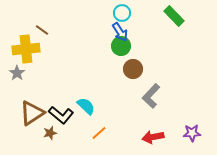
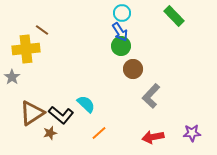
gray star: moved 5 px left, 4 px down
cyan semicircle: moved 2 px up
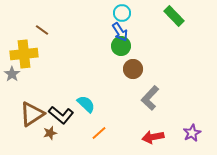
yellow cross: moved 2 px left, 5 px down
gray star: moved 3 px up
gray L-shape: moved 1 px left, 2 px down
brown triangle: moved 1 px down
purple star: rotated 24 degrees counterclockwise
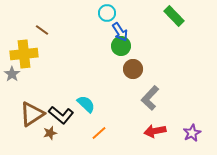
cyan circle: moved 15 px left
red arrow: moved 2 px right, 6 px up
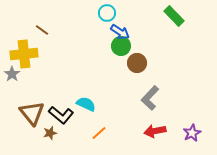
blue arrow: rotated 24 degrees counterclockwise
brown circle: moved 4 px right, 6 px up
cyan semicircle: rotated 18 degrees counterclockwise
brown triangle: moved 1 px up; rotated 36 degrees counterclockwise
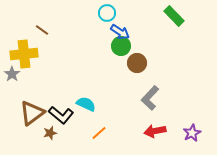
brown triangle: rotated 32 degrees clockwise
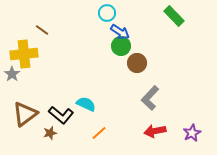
brown triangle: moved 7 px left, 1 px down
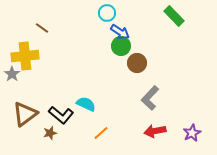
brown line: moved 2 px up
yellow cross: moved 1 px right, 2 px down
orange line: moved 2 px right
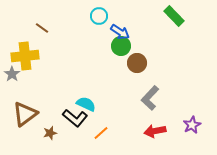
cyan circle: moved 8 px left, 3 px down
black L-shape: moved 14 px right, 3 px down
purple star: moved 8 px up
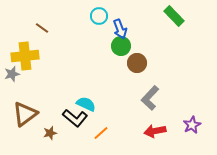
blue arrow: moved 3 px up; rotated 36 degrees clockwise
gray star: rotated 21 degrees clockwise
